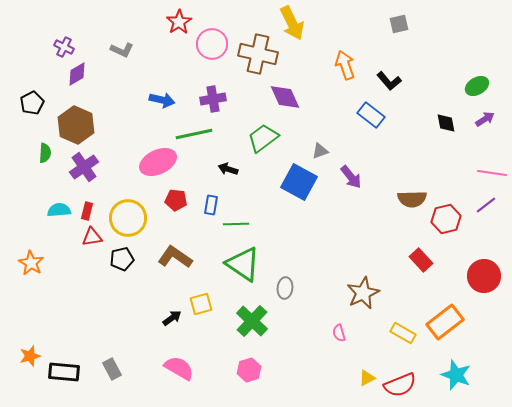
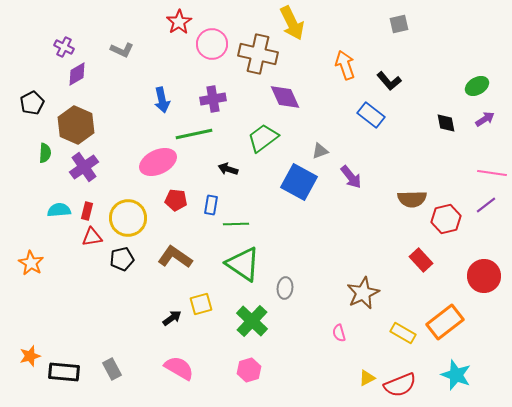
blue arrow at (162, 100): rotated 65 degrees clockwise
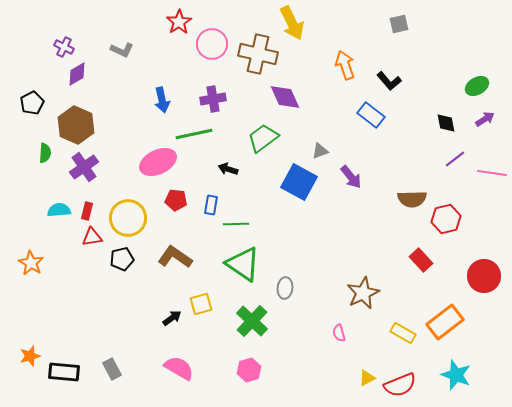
purple line at (486, 205): moved 31 px left, 46 px up
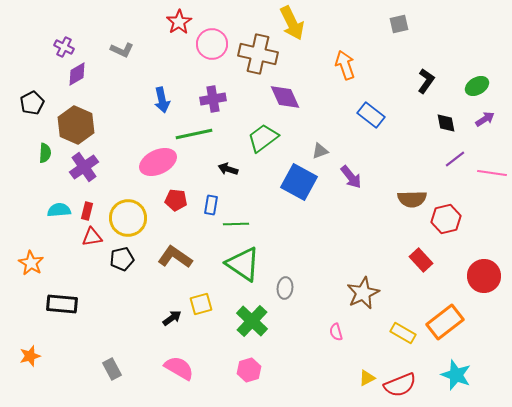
black L-shape at (389, 81): moved 37 px right; rotated 105 degrees counterclockwise
pink semicircle at (339, 333): moved 3 px left, 1 px up
black rectangle at (64, 372): moved 2 px left, 68 px up
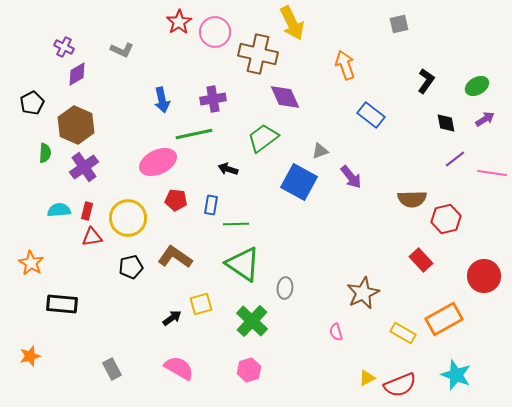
pink circle at (212, 44): moved 3 px right, 12 px up
black pentagon at (122, 259): moved 9 px right, 8 px down
orange rectangle at (445, 322): moved 1 px left, 3 px up; rotated 9 degrees clockwise
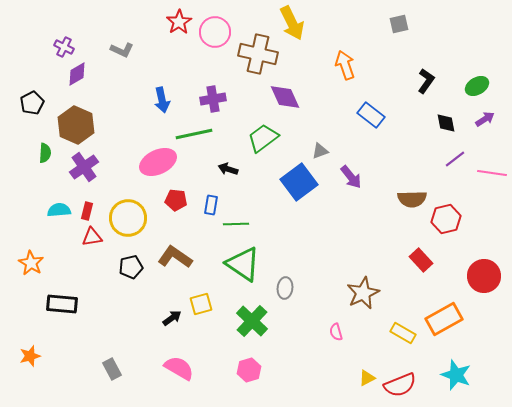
blue square at (299, 182): rotated 24 degrees clockwise
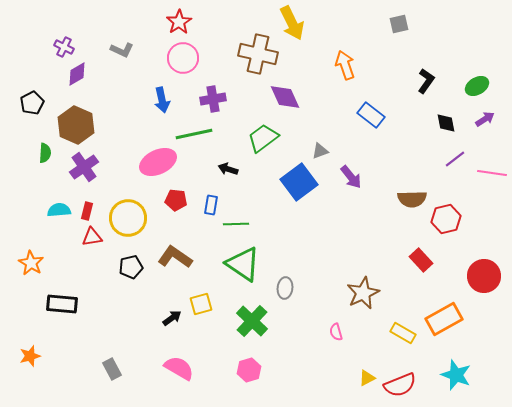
pink circle at (215, 32): moved 32 px left, 26 px down
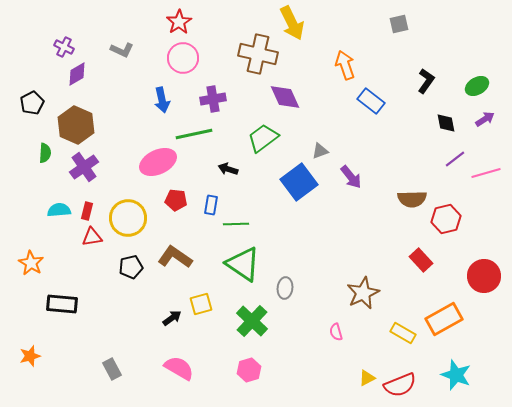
blue rectangle at (371, 115): moved 14 px up
pink line at (492, 173): moved 6 px left; rotated 24 degrees counterclockwise
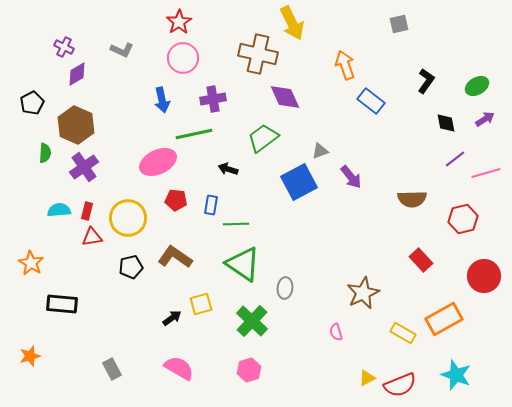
blue square at (299, 182): rotated 9 degrees clockwise
red hexagon at (446, 219): moved 17 px right
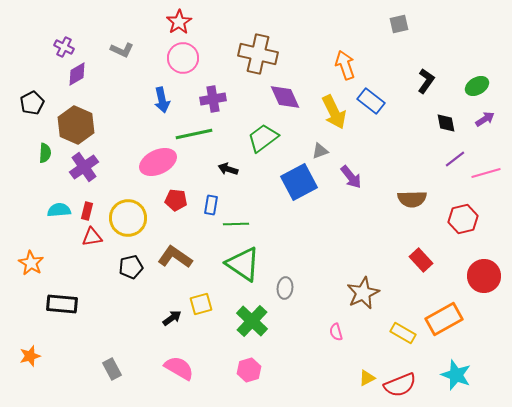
yellow arrow at (292, 23): moved 42 px right, 89 px down
